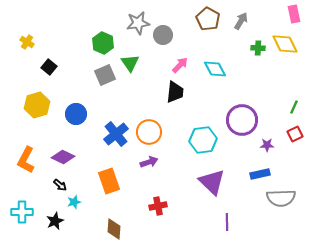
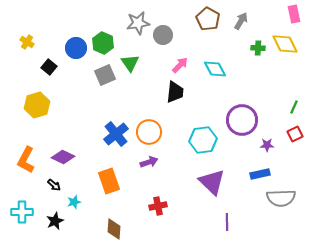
blue circle: moved 66 px up
black arrow: moved 6 px left
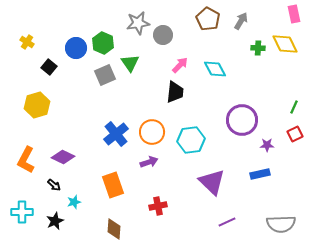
orange circle: moved 3 px right
cyan hexagon: moved 12 px left
orange rectangle: moved 4 px right, 4 px down
gray semicircle: moved 26 px down
purple line: rotated 66 degrees clockwise
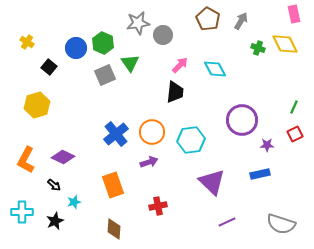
green cross: rotated 16 degrees clockwise
gray semicircle: rotated 20 degrees clockwise
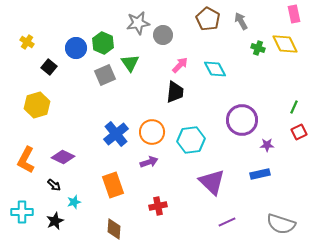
gray arrow: rotated 60 degrees counterclockwise
red square: moved 4 px right, 2 px up
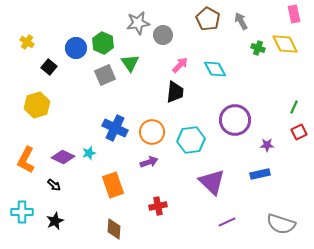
purple circle: moved 7 px left
blue cross: moved 1 px left, 6 px up; rotated 25 degrees counterclockwise
cyan star: moved 15 px right, 49 px up
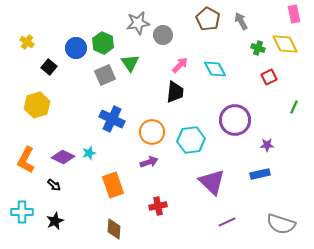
blue cross: moved 3 px left, 9 px up
red square: moved 30 px left, 55 px up
